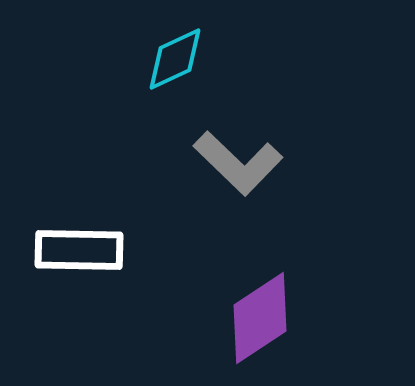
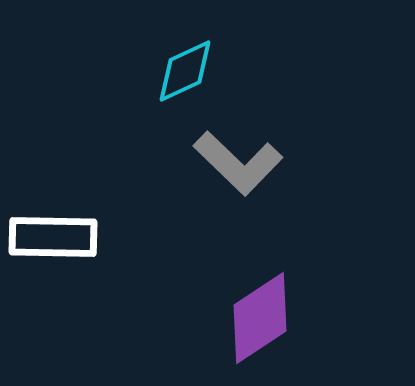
cyan diamond: moved 10 px right, 12 px down
white rectangle: moved 26 px left, 13 px up
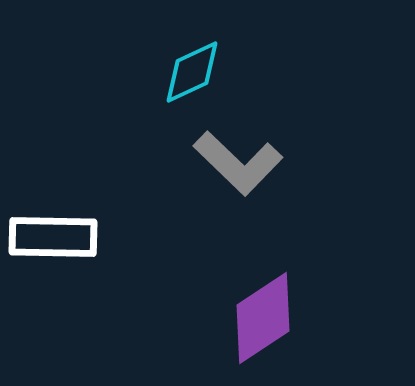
cyan diamond: moved 7 px right, 1 px down
purple diamond: moved 3 px right
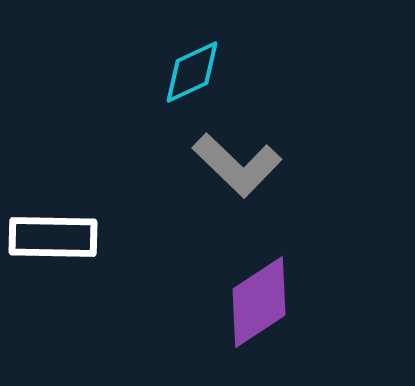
gray L-shape: moved 1 px left, 2 px down
purple diamond: moved 4 px left, 16 px up
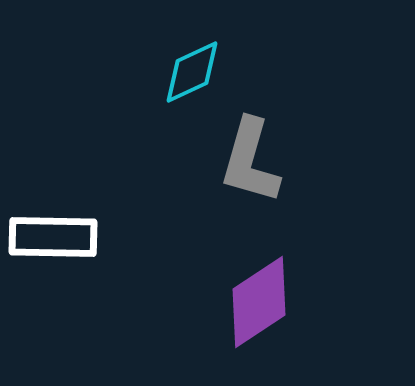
gray L-shape: moved 13 px right, 4 px up; rotated 62 degrees clockwise
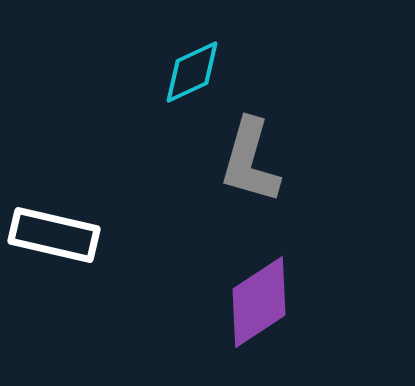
white rectangle: moved 1 px right, 2 px up; rotated 12 degrees clockwise
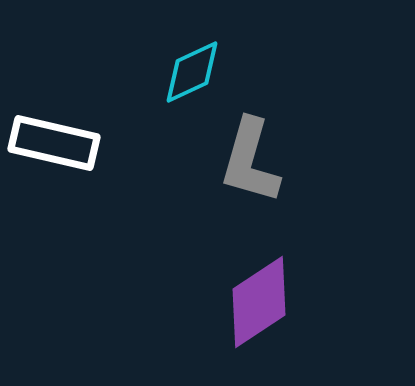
white rectangle: moved 92 px up
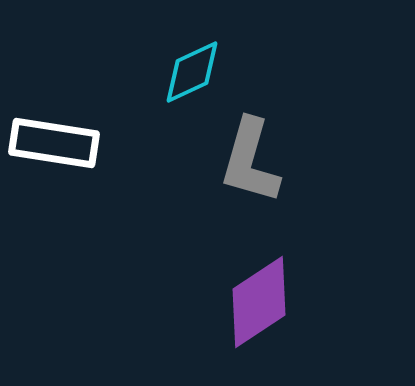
white rectangle: rotated 4 degrees counterclockwise
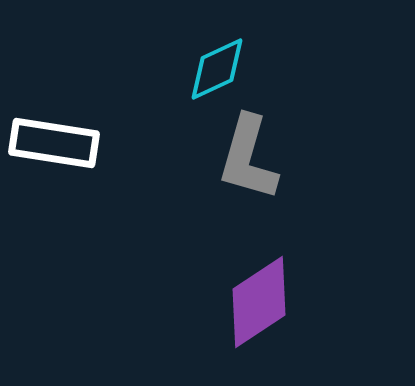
cyan diamond: moved 25 px right, 3 px up
gray L-shape: moved 2 px left, 3 px up
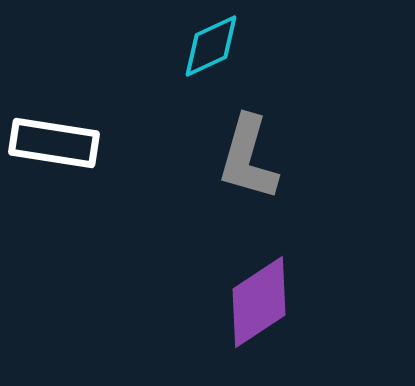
cyan diamond: moved 6 px left, 23 px up
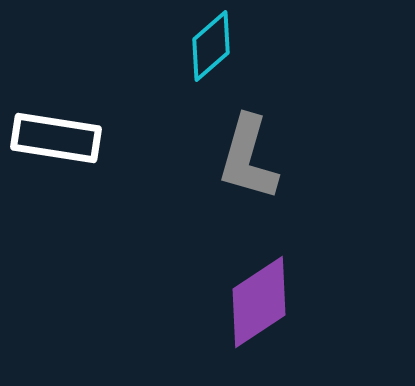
cyan diamond: rotated 16 degrees counterclockwise
white rectangle: moved 2 px right, 5 px up
